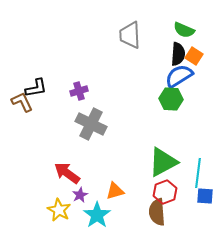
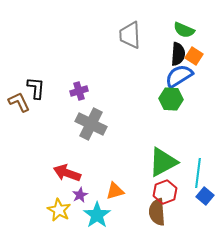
black L-shape: rotated 75 degrees counterclockwise
brown L-shape: moved 3 px left
red arrow: rotated 16 degrees counterclockwise
blue square: rotated 36 degrees clockwise
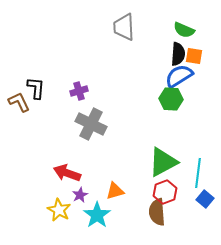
gray trapezoid: moved 6 px left, 8 px up
orange square: rotated 24 degrees counterclockwise
blue square: moved 3 px down
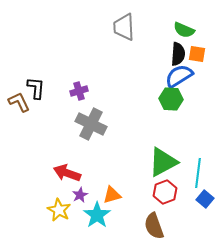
orange square: moved 3 px right, 2 px up
orange triangle: moved 3 px left, 4 px down
brown semicircle: moved 3 px left, 14 px down; rotated 16 degrees counterclockwise
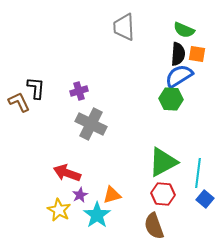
red hexagon: moved 2 px left, 2 px down; rotated 25 degrees clockwise
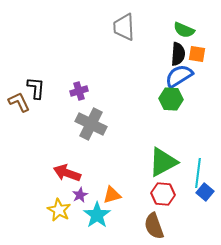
blue square: moved 7 px up
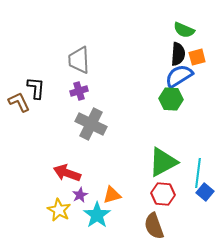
gray trapezoid: moved 45 px left, 33 px down
orange square: moved 3 px down; rotated 24 degrees counterclockwise
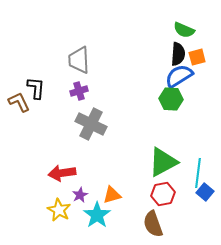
red arrow: moved 5 px left; rotated 28 degrees counterclockwise
red hexagon: rotated 15 degrees counterclockwise
brown semicircle: moved 1 px left, 2 px up
